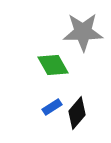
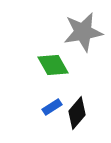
gray star: rotated 9 degrees counterclockwise
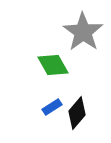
gray star: rotated 27 degrees counterclockwise
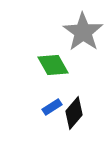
black diamond: moved 3 px left
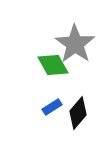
gray star: moved 8 px left, 12 px down
black diamond: moved 4 px right
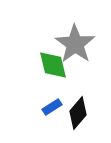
green diamond: rotated 16 degrees clockwise
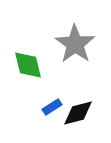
green diamond: moved 25 px left
black diamond: rotated 36 degrees clockwise
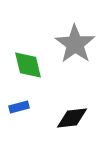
blue rectangle: moved 33 px left; rotated 18 degrees clockwise
black diamond: moved 6 px left, 5 px down; rotated 8 degrees clockwise
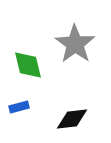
black diamond: moved 1 px down
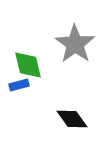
blue rectangle: moved 22 px up
black diamond: rotated 60 degrees clockwise
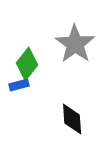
green diamond: moved 1 px left, 1 px up; rotated 52 degrees clockwise
black diamond: rotated 32 degrees clockwise
